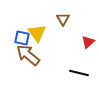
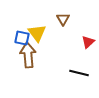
brown arrow: rotated 45 degrees clockwise
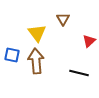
blue square: moved 10 px left, 17 px down
red triangle: moved 1 px right, 1 px up
brown arrow: moved 8 px right, 6 px down
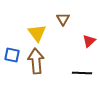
black line: moved 3 px right; rotated 12 degrees counterclockwise
